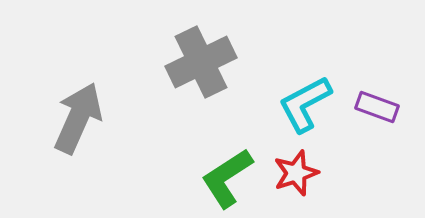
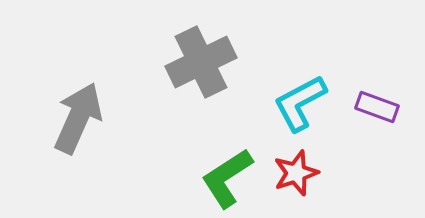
cyan L-shape: moved 5 px left, 1 px up
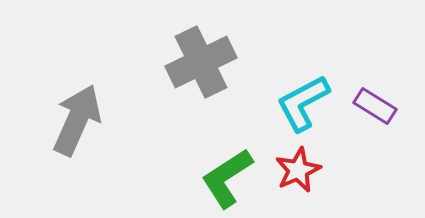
cyan L-shape: moved 3 px right
purple rectangle: moved 2 px left, 1 px up; rotated 12 degrees clockwise
gray arrow: moved 1 px left, 2 px down
red star: moved 2 px right, 3 px up; rotated 6 degrees counterclockwise
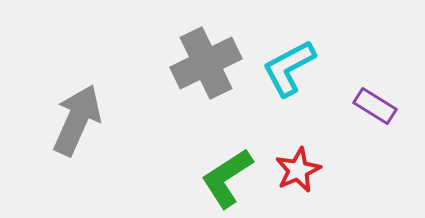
gray cross: moved 5 px right, 1 px down
cyan L-shape: moved 14 px left, 35 px up
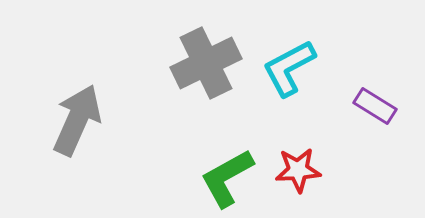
red star: rotated 21 degrees clockwise
green L-shape: rotated 4 degrees clockwise
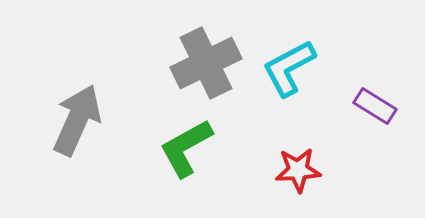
green L-shape: moved 41 px left, 30 px up
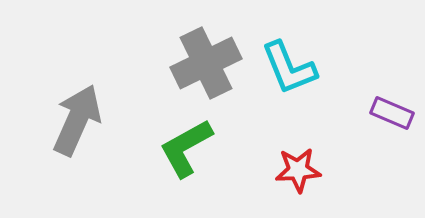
cyan L-shape: rotated 84 degrees counterclockwise
purple rectangle: moved 17 px right, 7 px down; rotated 9 degrees counterclockwise
